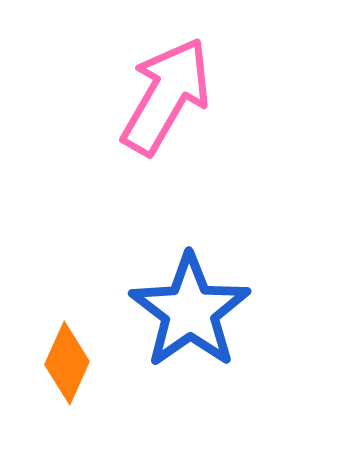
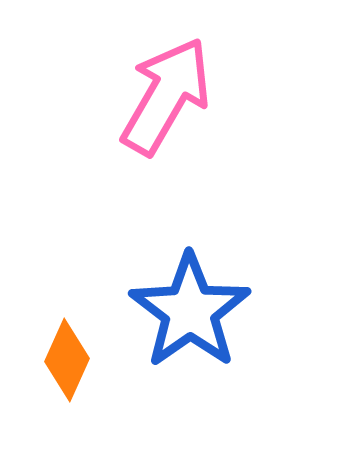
orange diamond: moved 3 px up
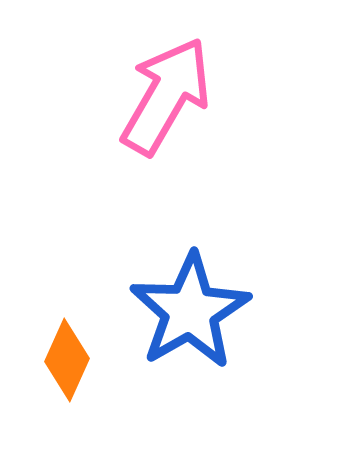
blue star: rotated 5 degrees clockwise
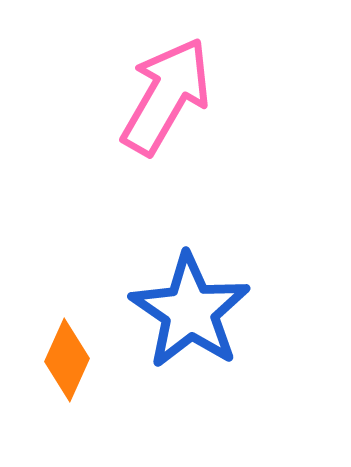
blue star: rotated 8 degrees counterclockwise
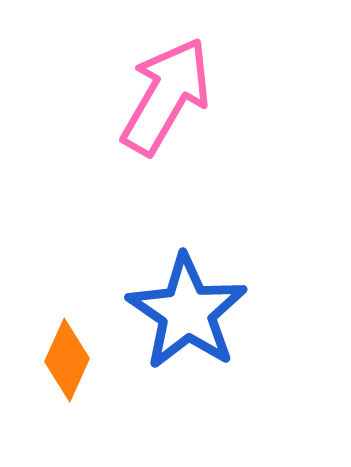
blue star: moved 3 px left, 1 px down
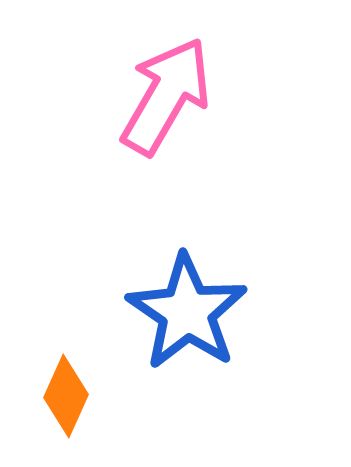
orange diamond: moved 1 px left, 36 px down
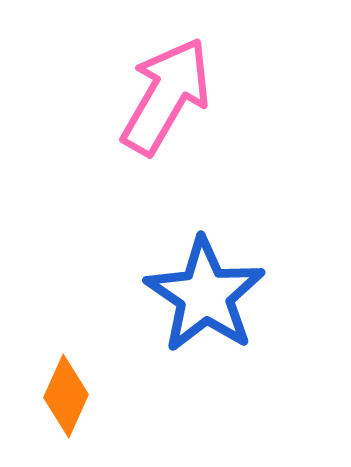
blue star: moved 18 px right, 17 px up
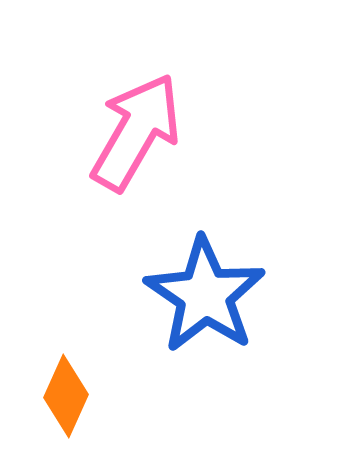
pink arrow: moved 30 px left, 36 px down
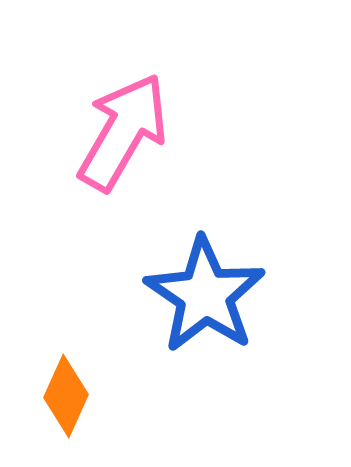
pink arrow: moved 13 px left
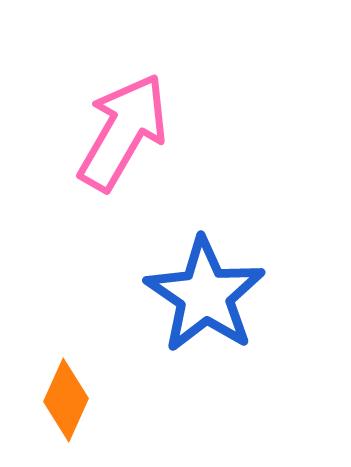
orange diamond: moved 4 px down
